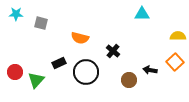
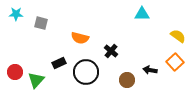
yellow semicircle: rotated 35 degrees clockwise
black cross: moved 2 px left
brown circle: moved 2 px left
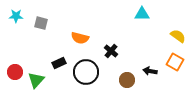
cyan star: moved 2 px down
orange square: rotated 18 degrees counterclockwise
black arrow: moved 1 px down
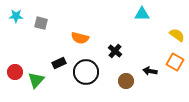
yellow semicircle: moved 1 px left, 1 px up
black cross: moved 4 px right
brown circle: moved 1 px left, 1 px down
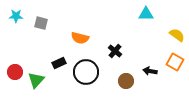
cyan triangle: moved 4 px right
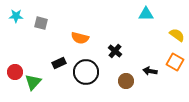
green triangle: moved 3 px left, 2 px down
